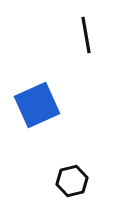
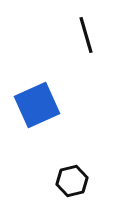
black line: rotated 6 degrees counterclockwise
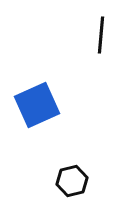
black line: moved 15 px right; rotated 21 degrees clockwise
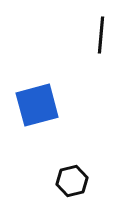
blue square: rotated 9 degrees clockwise
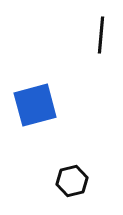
blue square: moved 2 px left
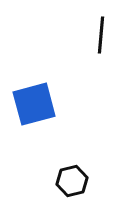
blue square: moved 1 px left, 1 px up
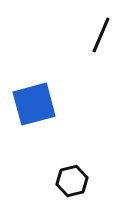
black line: rotated 18 degrees clockwise
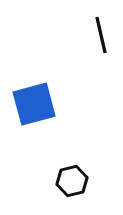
black line: rotated 36 degrees counterclockwise
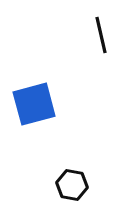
black hexagon: moved 4 px down; rotated 24 degrees clockwise
